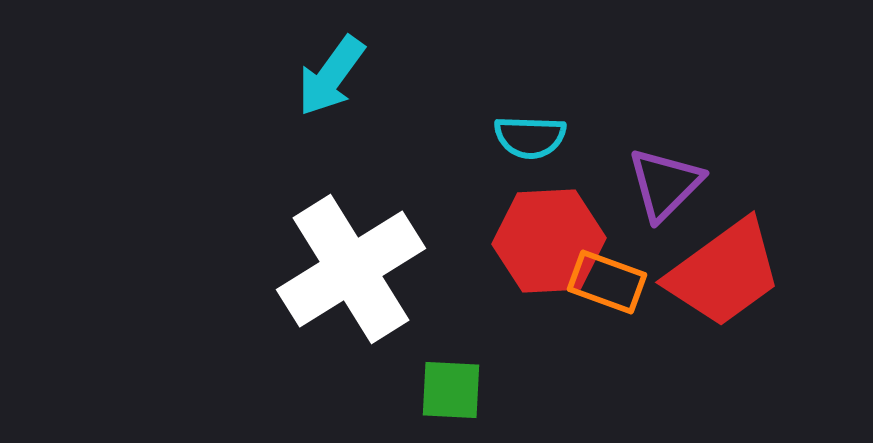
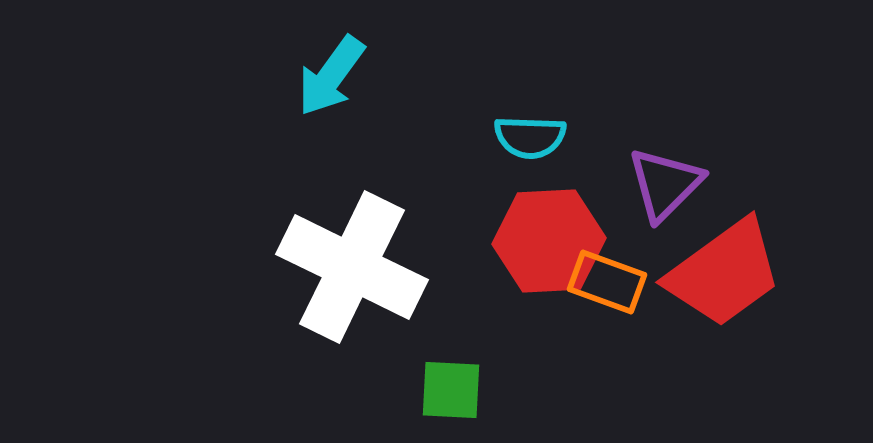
white cross: moved 1 px right, 2 px up; rotated 32 degrees counterclockwise
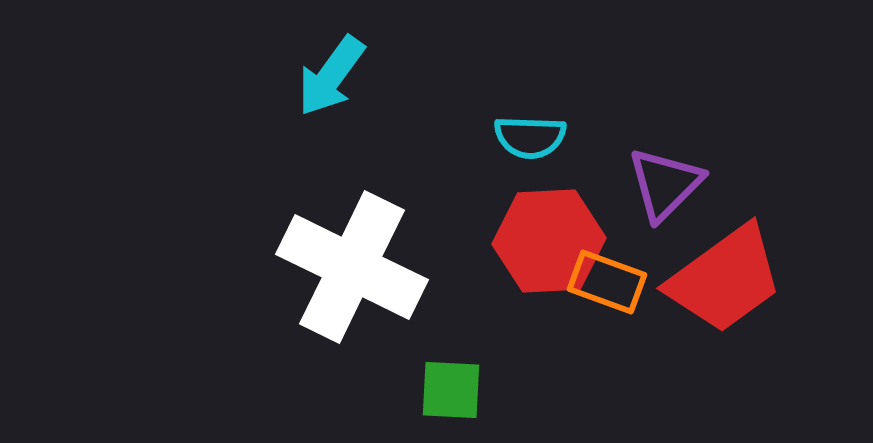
red trapezoid: moved 1 px right, 6 px down
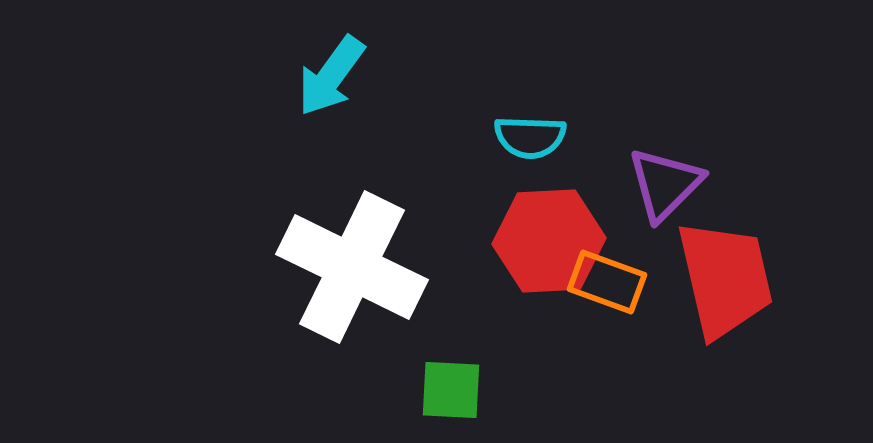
red trapezoid: rotated 67 degrees counterclockwise
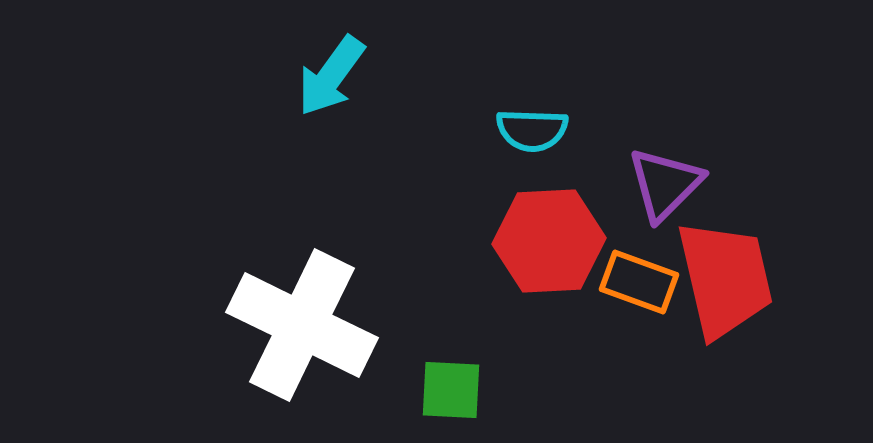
cyan semicircle: moved 2 px right, 7 px up
white cross: moved 50 px left, 58 px down
orange rectangle: moved 32 px right
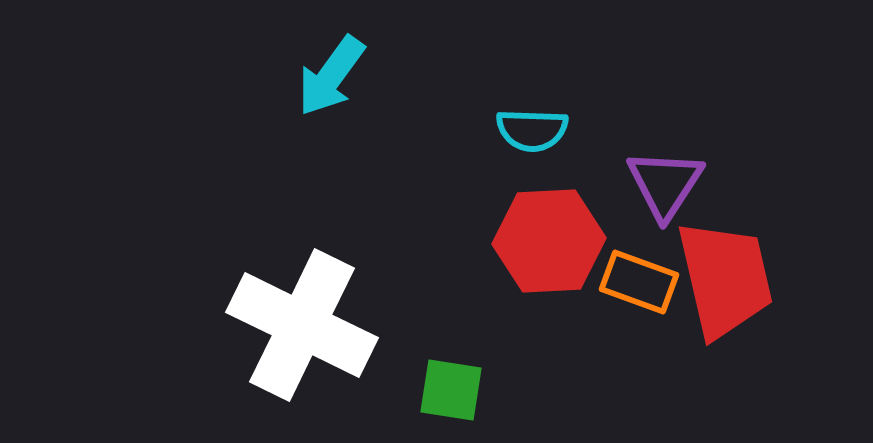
purple triangle: rotated 12 degrees counterclockwise
green square: rotated 6 degrees clockwise
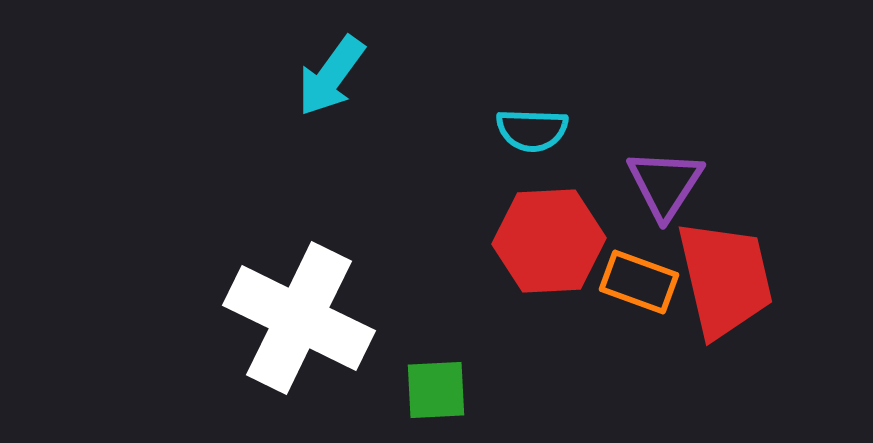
white cross: moved 3 px left, 7 px up
green square: moved 15 px left; rotated 12 degrees counterclockwise
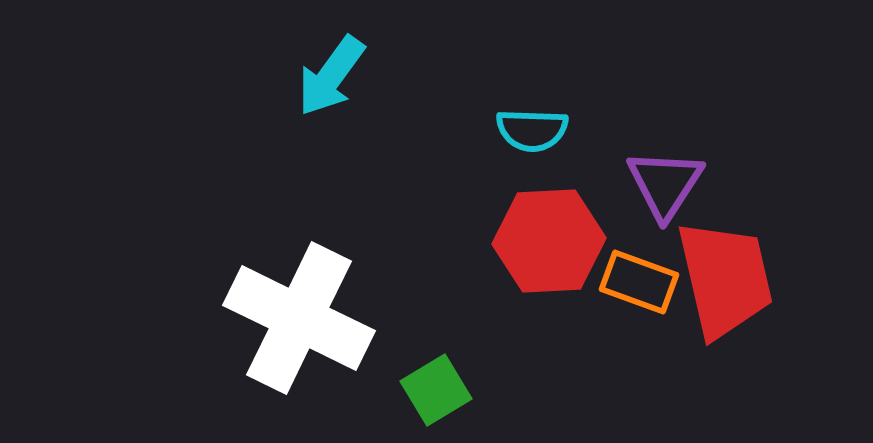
green square: rotated 28 degrees counterclockwise
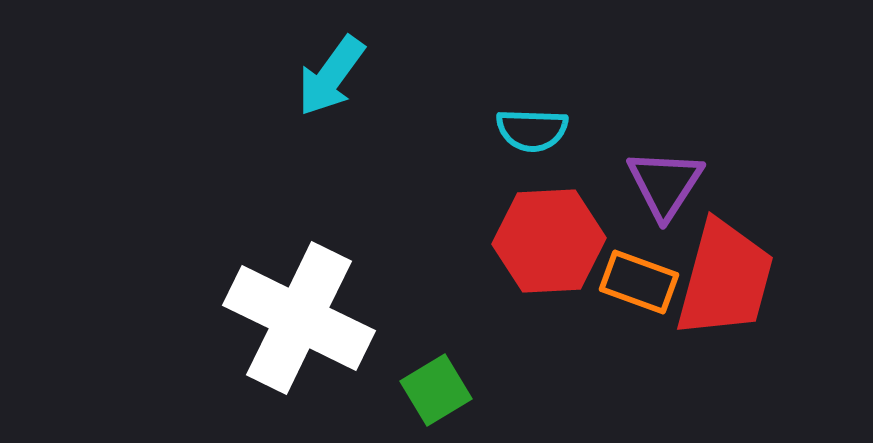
red trapezoid: rotated 28 degrees clockwise
